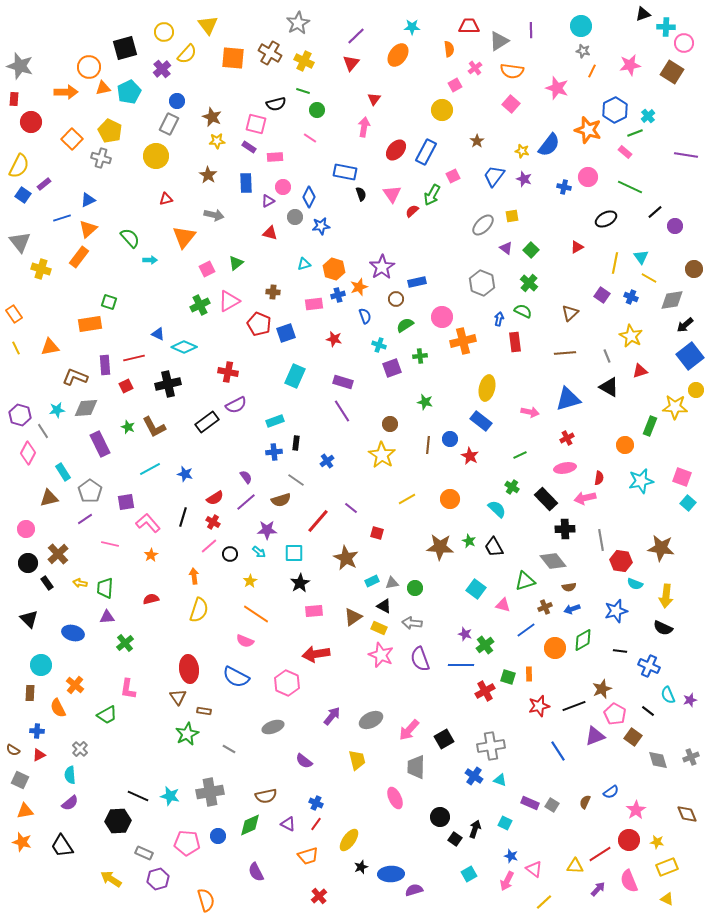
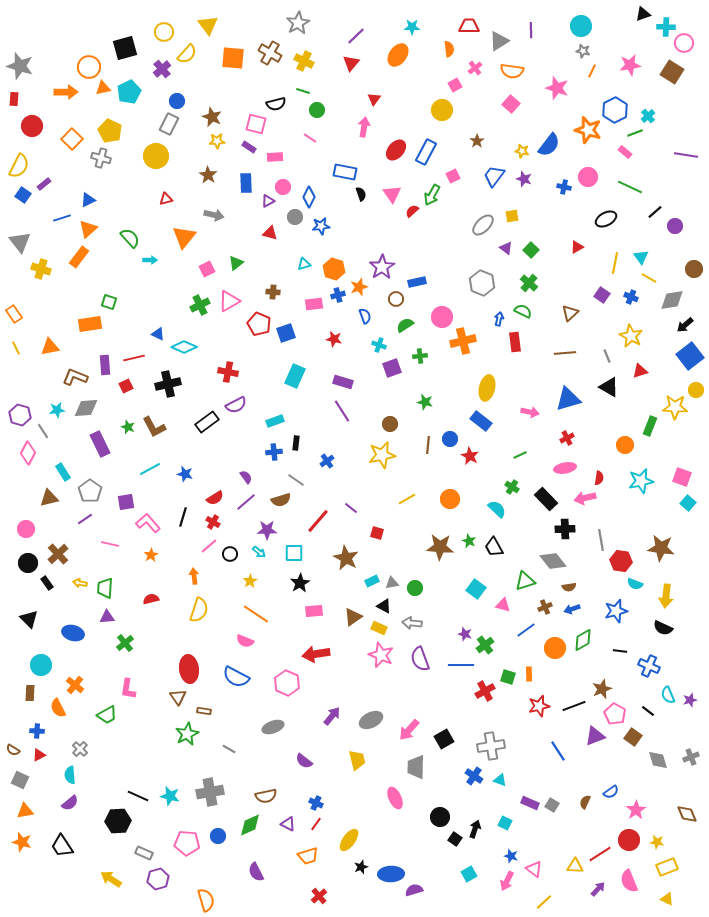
red circle at (31, 122): moved 1 px right, 4 px down
yellow star at (382, 455): rotated 28 degrees clockwise
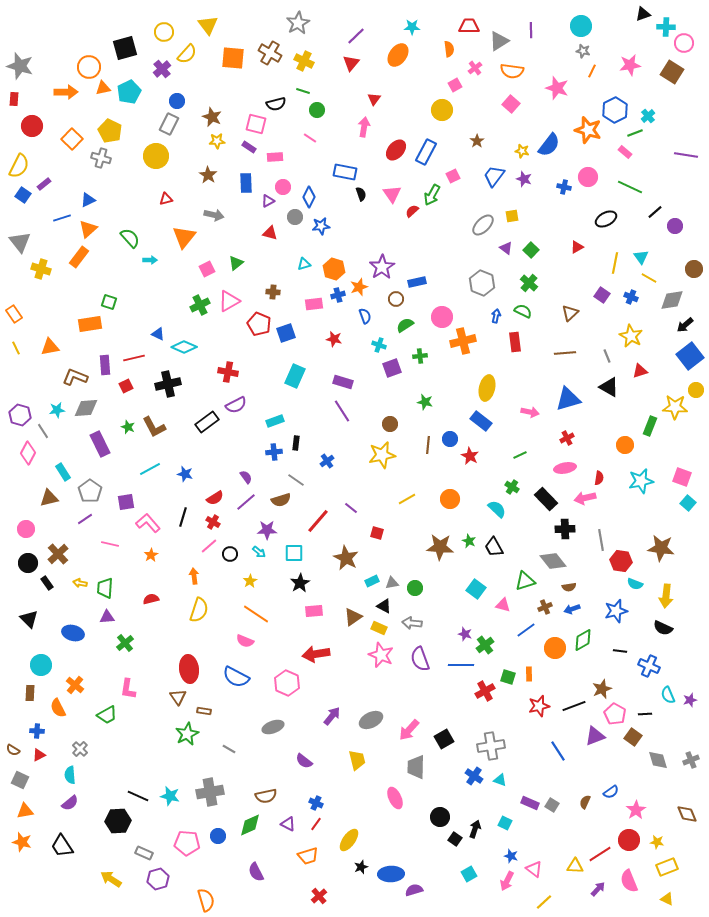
blue arrow at (499, 319): moved 3 px left, 3 px up
black line at (648, 711): moved 3 px left, 3 px down; rotated 40 degrees counterclockwise
gray cross at (691, 757): moved 3 px down
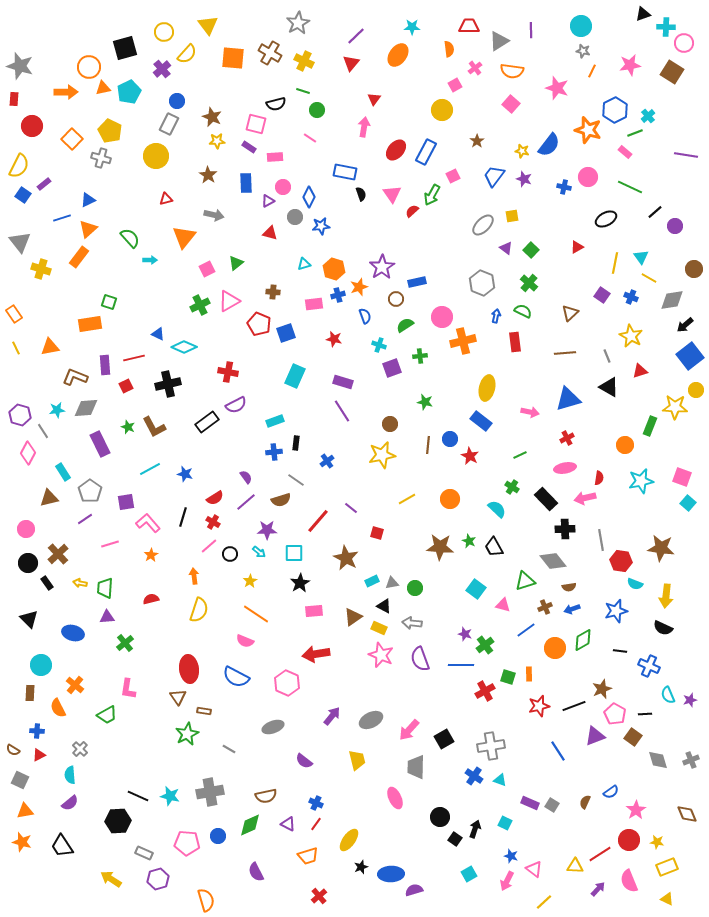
pink line at (110, 544): rotated 30 degrees counterclockwise
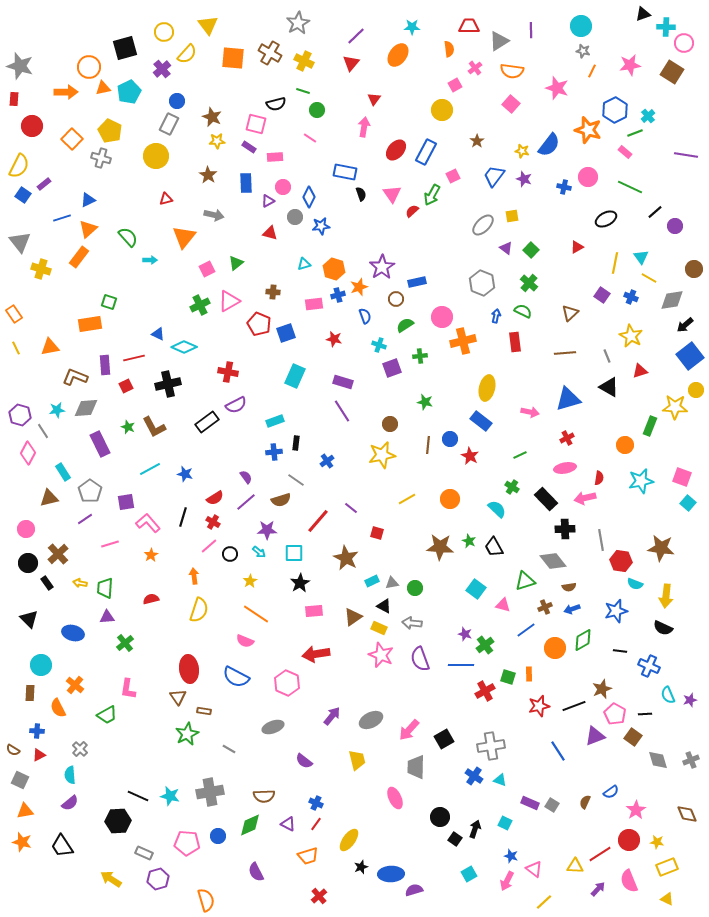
green semicircle at (130, 238): moved 2 px left, 1 px up
brown semicircle at (266, 796): moved 2 px left; rotated 10 degrees clockwise
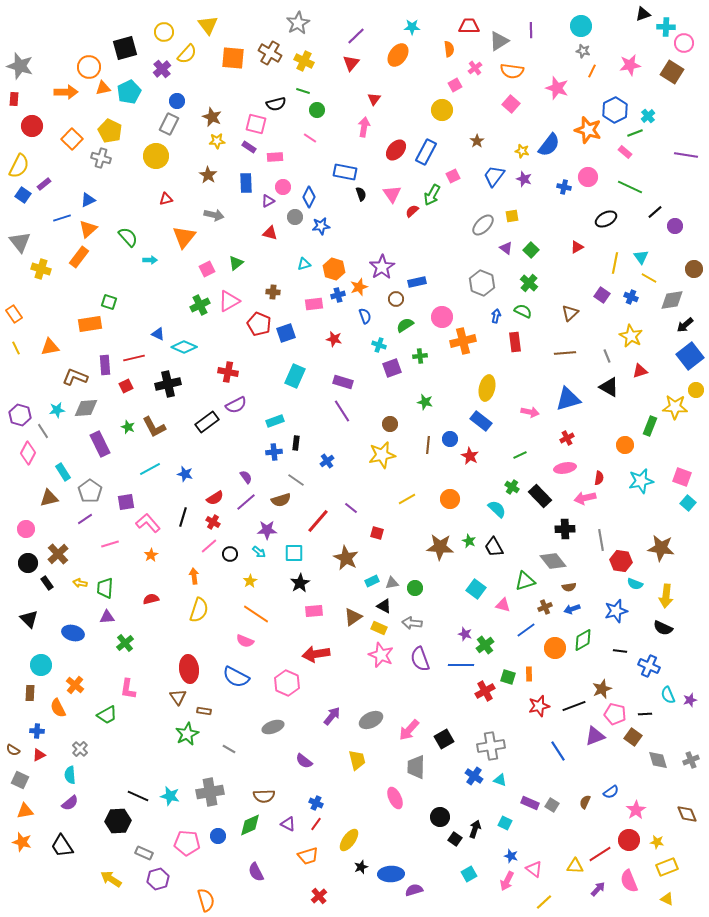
black rectangle at (546, 499): moved 6 px left, 3 px up
pink pentagon at (615, 714): rotated 15 degrees counterclockwise
